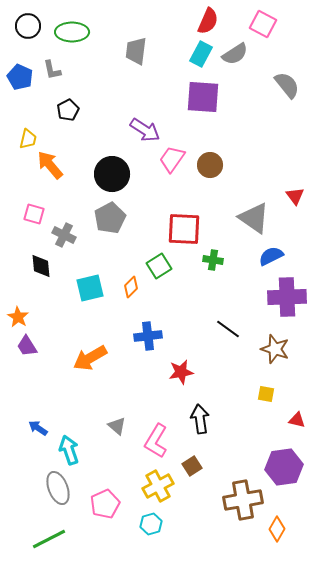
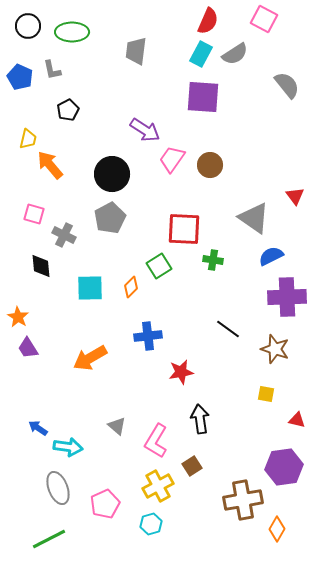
pink square at (263, 24): moved 1 px right, 5 px up
cyan square at (90, 288): rotated 12 degrees clockwise
purple trapezoid at (27, 346): moved 1 px right, 2 px down
cyan arrow at (69, 450): moved 1 px left, 3 px up; rotated 116 degrees clockwise
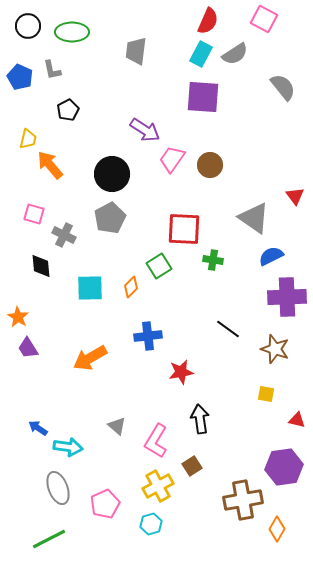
gray semicircle at (287, 85): moved 4 px left, 2 px down
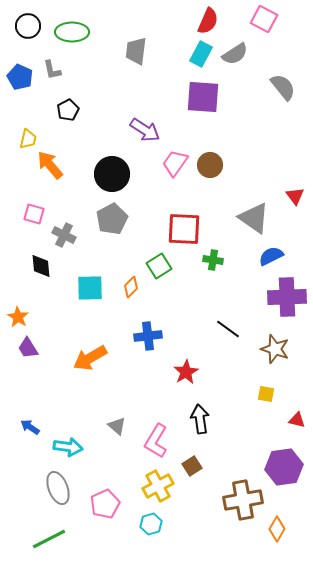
pink trapezoid at (172, 159): moved 3 px right, 4 px down
gray pentagon at (110, 218): moved 2 px right, 1 px down
red star at (181, 372): moved 5 px right; rotated 20 degrees counterclockwise
blue arrow at (38, 428): moved 8 px left, 1 px up
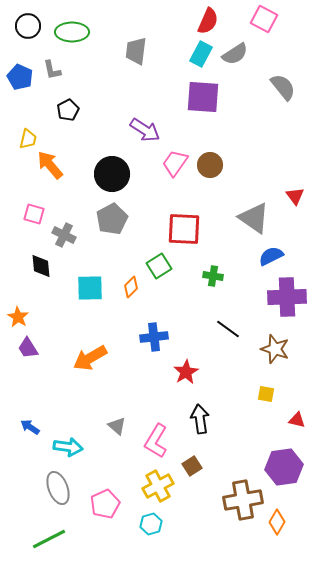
green cross at (213, 260): moved 16 px down
blue cross at (148, 336): moved 6 px right, 1 px down
orange diamond at (277, 529): moved 7 px up
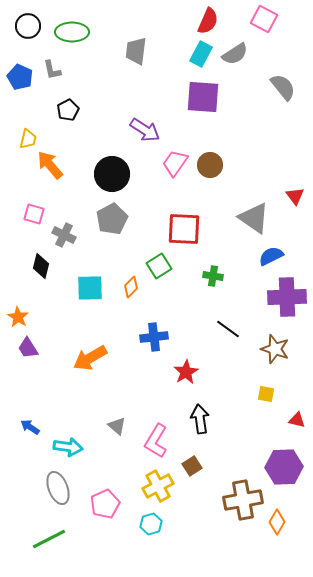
black diamond at (41, 266): rotated 20 degrees clockwise
purple hexagon at (284, 467): rotated 6 degrees clockwise
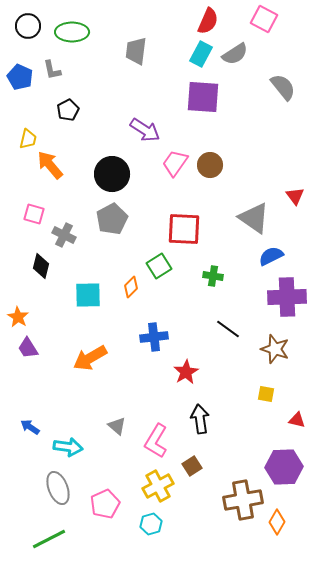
cyan square at (90, 288): moved 2 px left, 7 px down
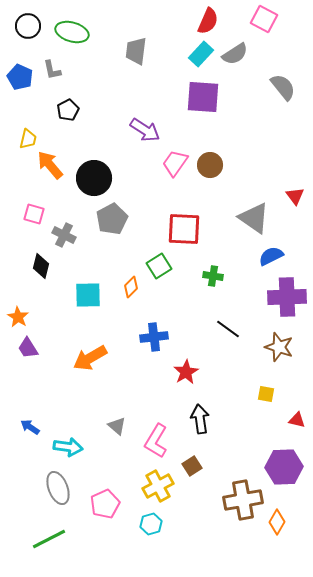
green ellipse at (72, 32): rotated 16 degrees clockwise
cyan rectangle at (201, 54): rotated 15 degrees clockwise
black circle at (112, 174): moved 18 px left, 4 px down
brown star at (275, 349): moved 4 px right, 2 px up
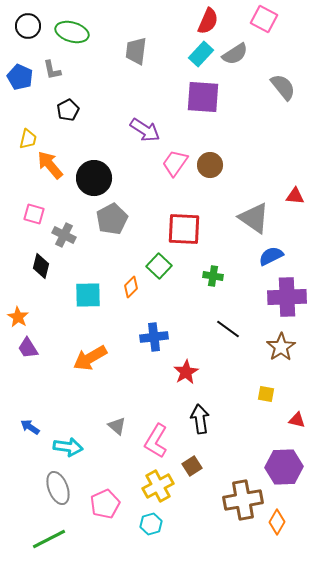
red triangle at (295, 196): rotated 48 degrees counterclockwise
green square at (159, 266): rotated 15 degrees counterclockwise
brown star at (279, 347): moved 2 px right; rotated 20 degrees clockwise
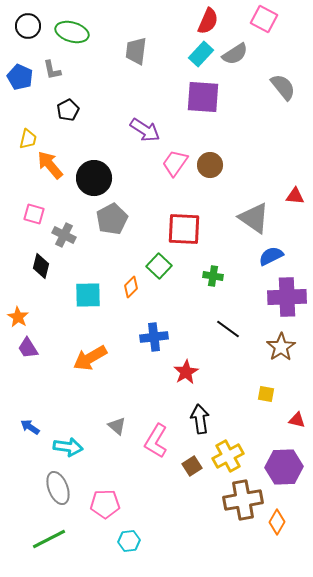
yellow cross at (158, 486): moved 70 px right, 30 px up
pink pentagon at (105, 504): rotated 24 degrees clockwise
cyan hexagon at (151, 524): moved 22 px left, 17 px down; rotated 10 degrees clockwise
